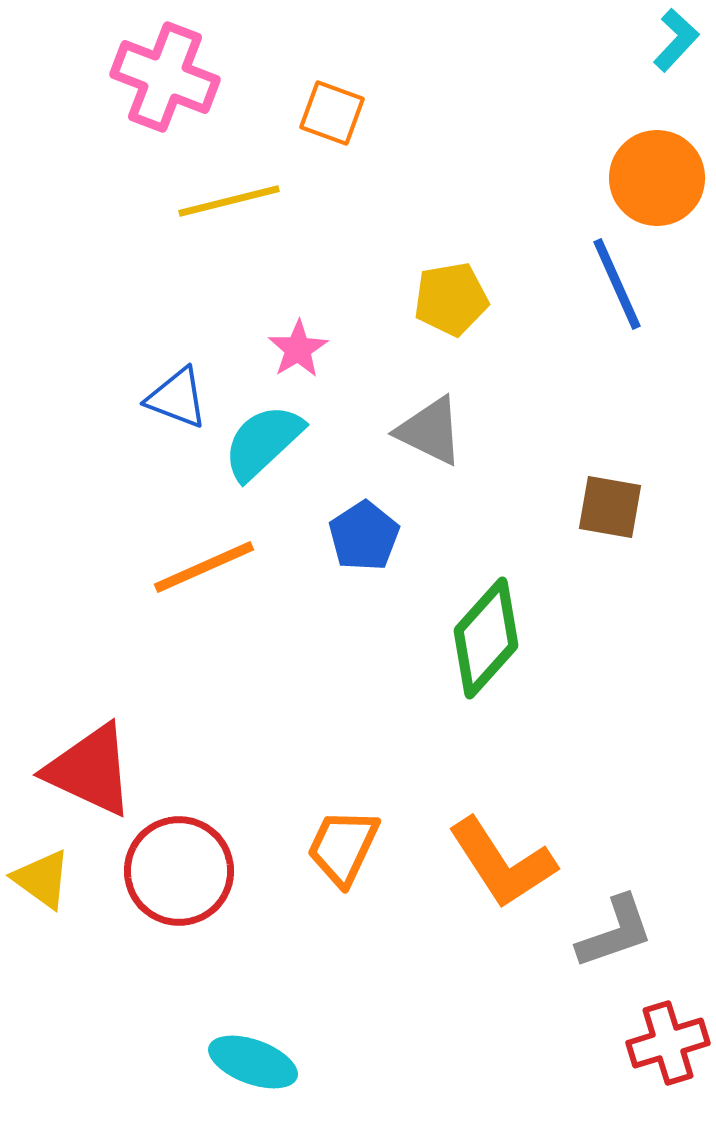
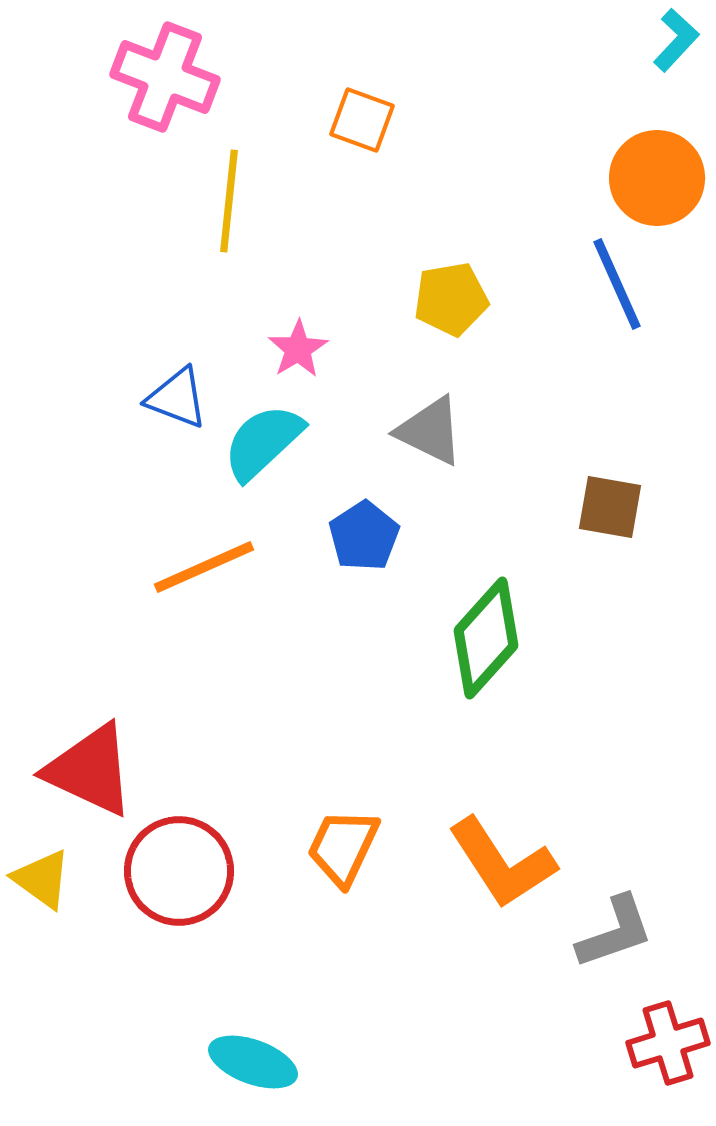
orange square: moved 30 px right, 7 px down
yellow line: rotated 70 degrees counterclockwise
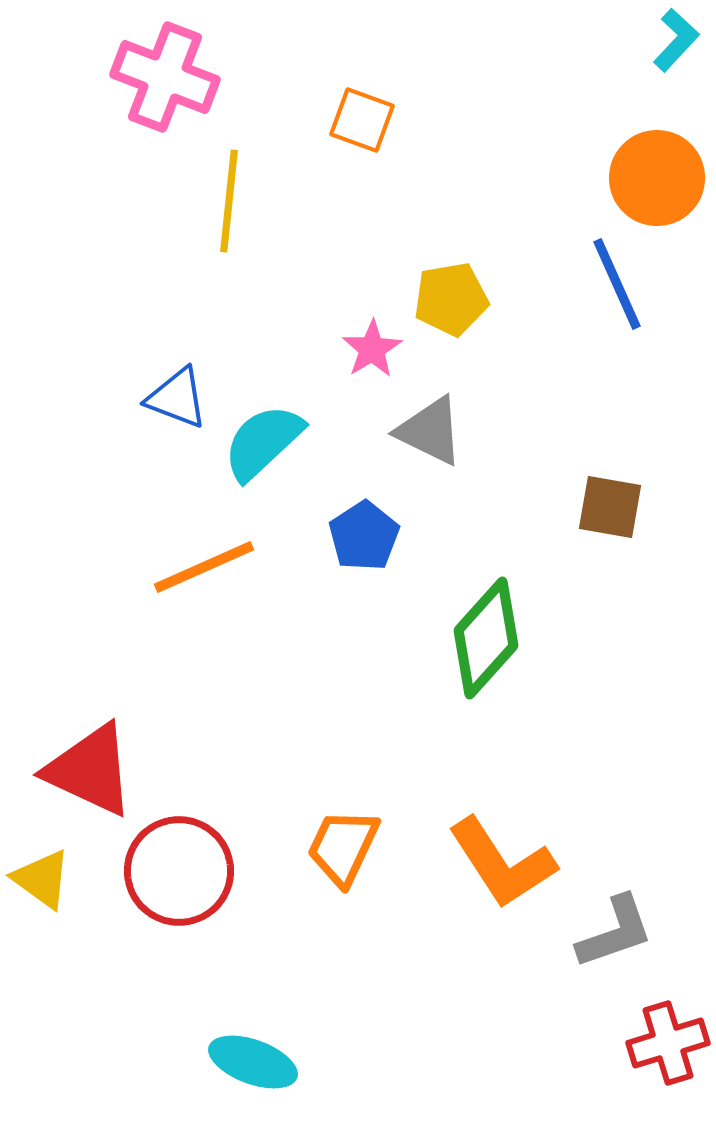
pink star: moved 74 px right
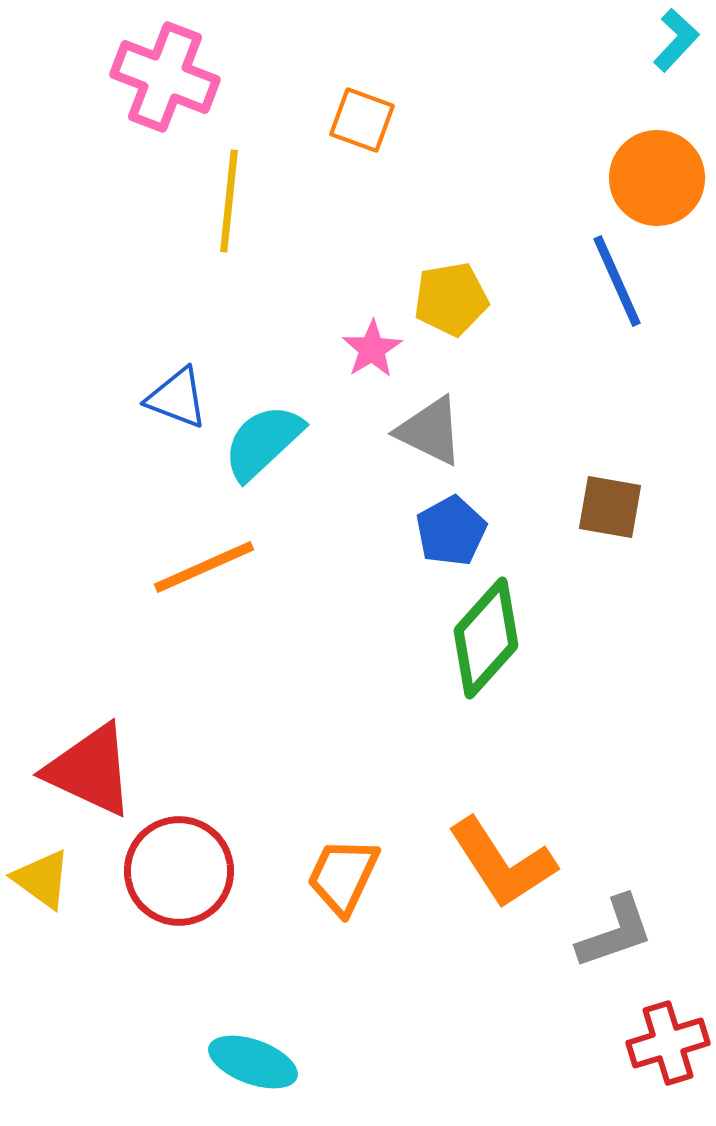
blue line: moved 3 px up
blue pentagon: moved 87 px right, 5 px up; rotated 4 degrees clockwise
orange trapezoid: moved 29 px down
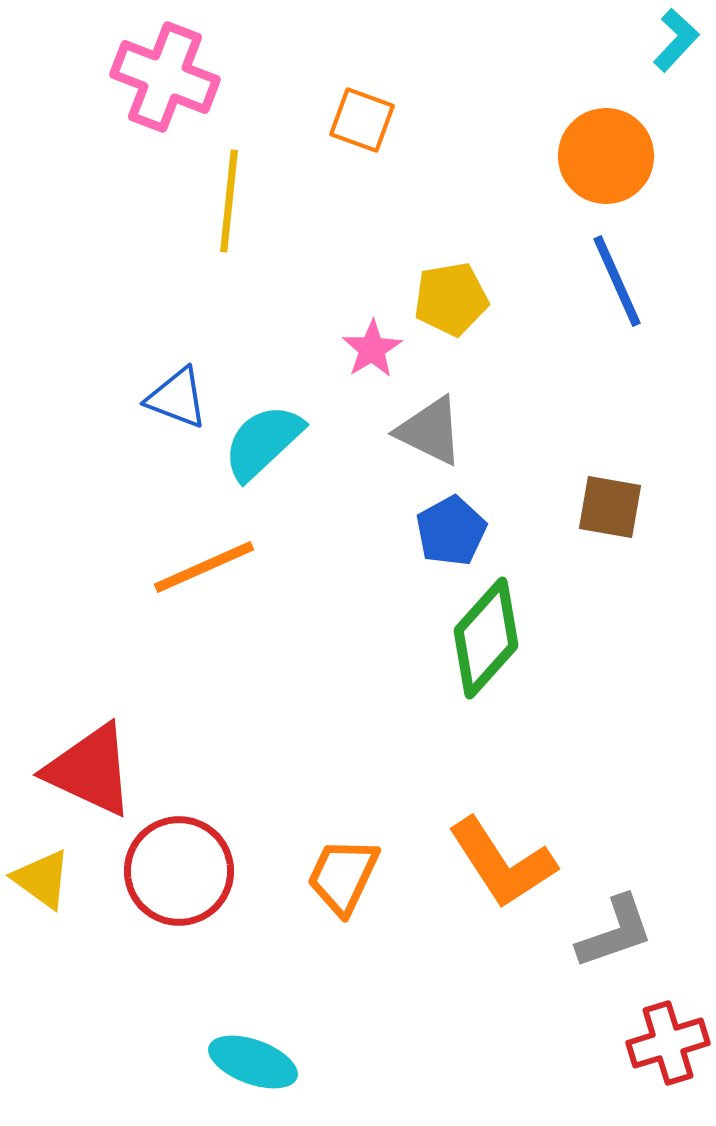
orange circle: moved 51 px left, 22 px up
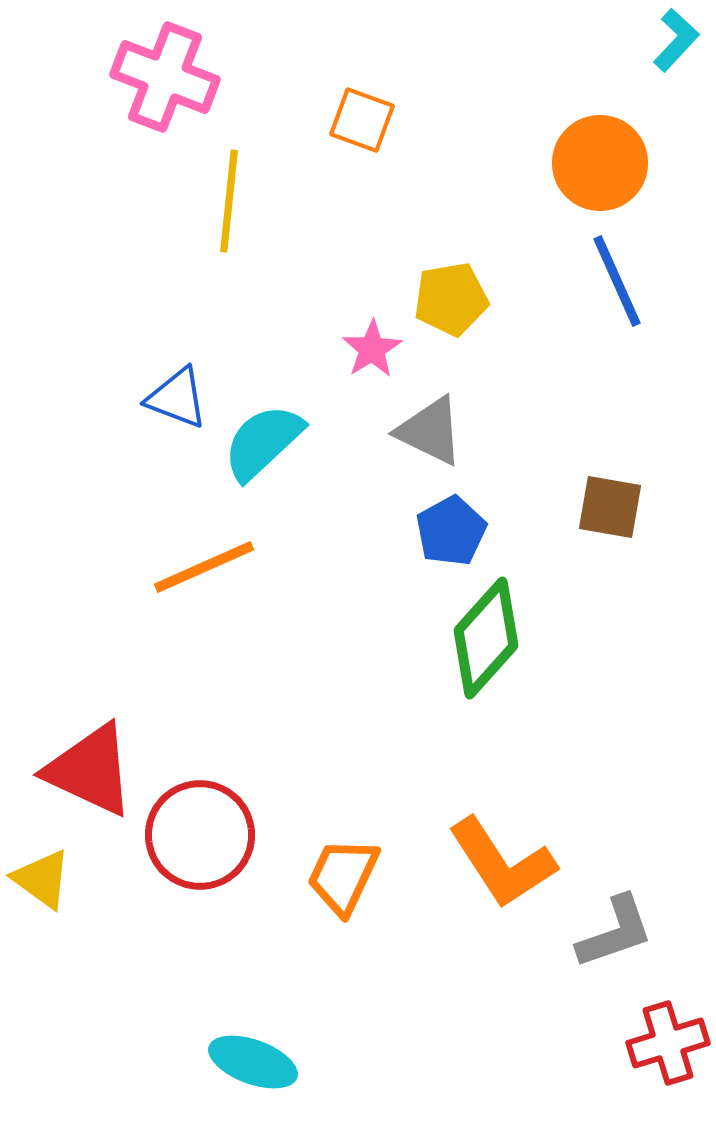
orange circle: moved 6 px left, 7 px down
red circle: moved 21 px right, 36 px up
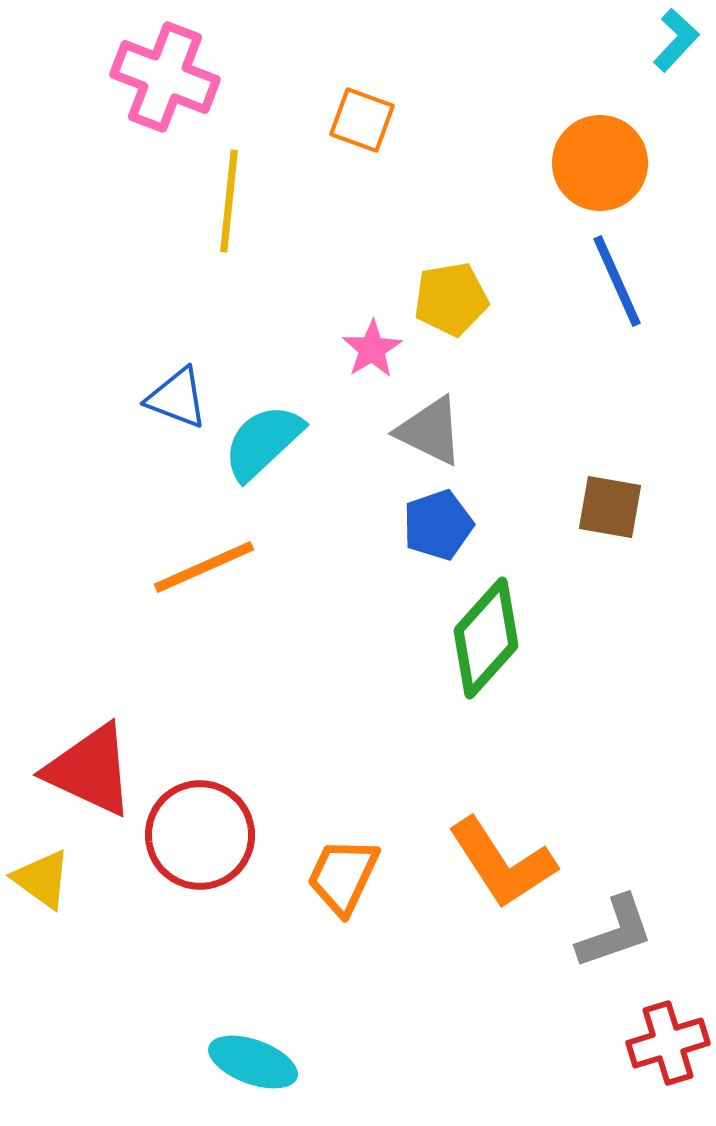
blue pentagon: moved 13 px left, 6 px up; rotated 10 degrees clockwise
